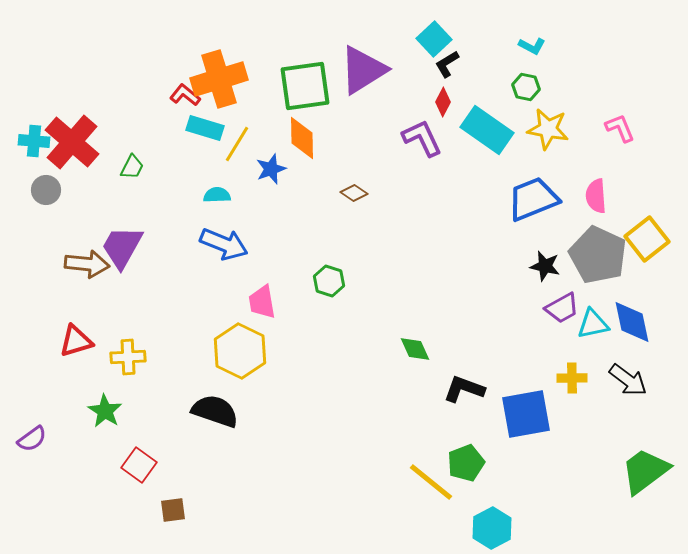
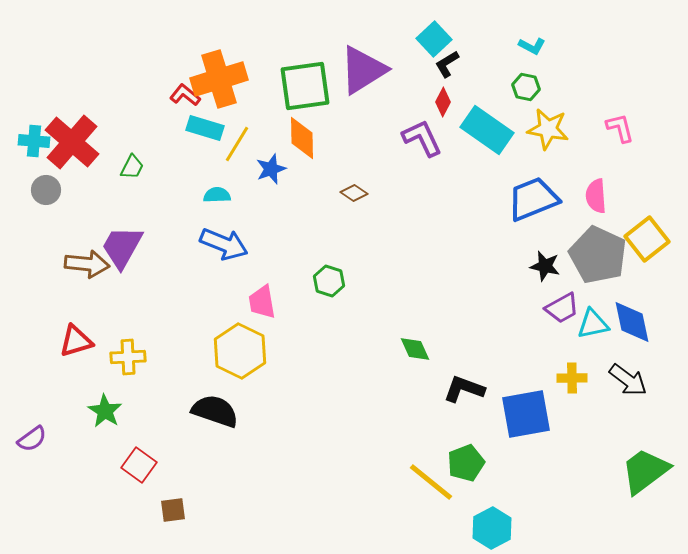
pink L-shape at (620, 128): rotated 8 degrees clockwise
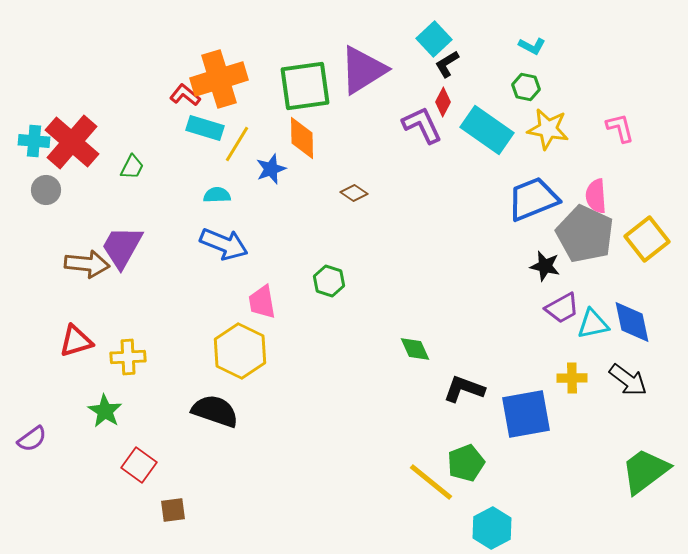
purple L-shape at (422, 138): moved 13 px up
gray pentagon at (598, 255): moved 13 px left, 21 px up
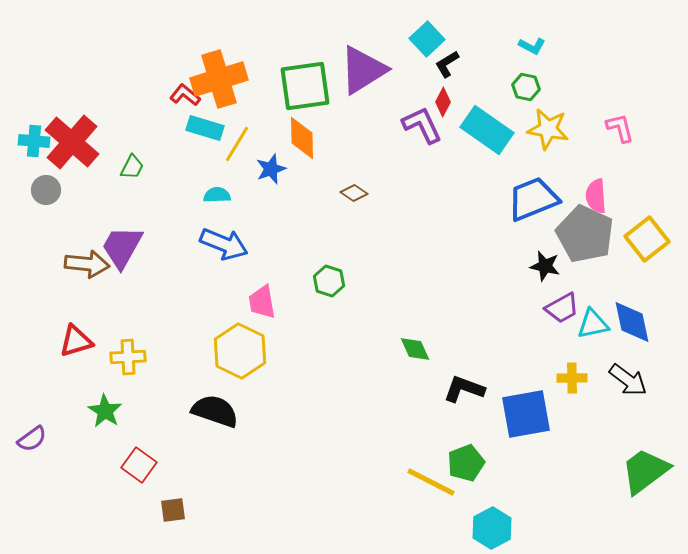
cyan square at (434, 39): moved 7 px left
yellow line at (431, 482): rotated 12 degrees counterclockwise
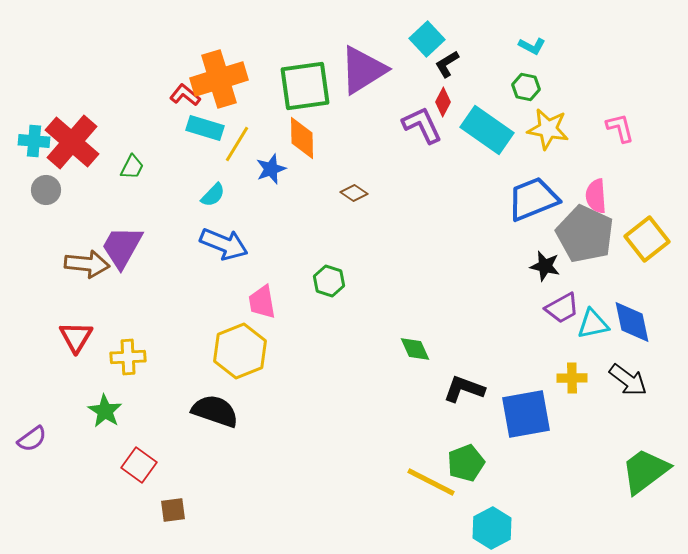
cyan semicircle at (217, 195): moved 4 px left; rotated 136 degrees clockwise
red triangle at (76, 341): moved 4 px up; rotated 42 degrees counterclockwise
yellow hexagon at (240, 351): rotated 12 degrees clockwise
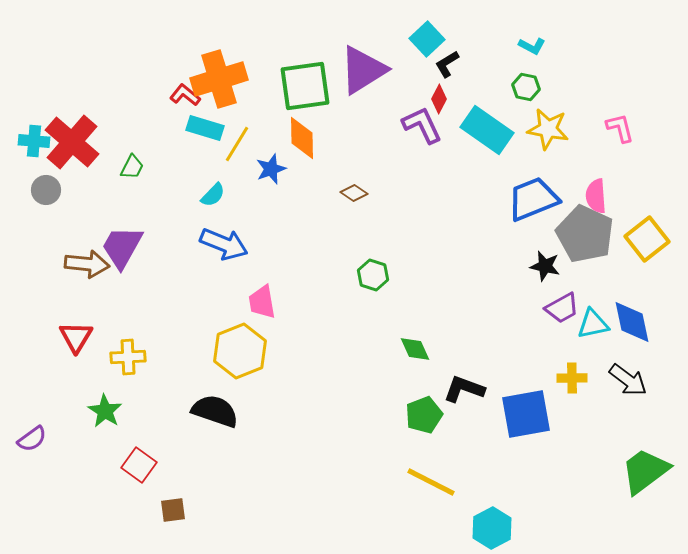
red diamond at (443, 102): moved 4 px left, 3 px up
green hexagon at (329, 281): moved 44 px right, 6 px up
green pentagon at (466, 463): moved 42 px left, 48 px up
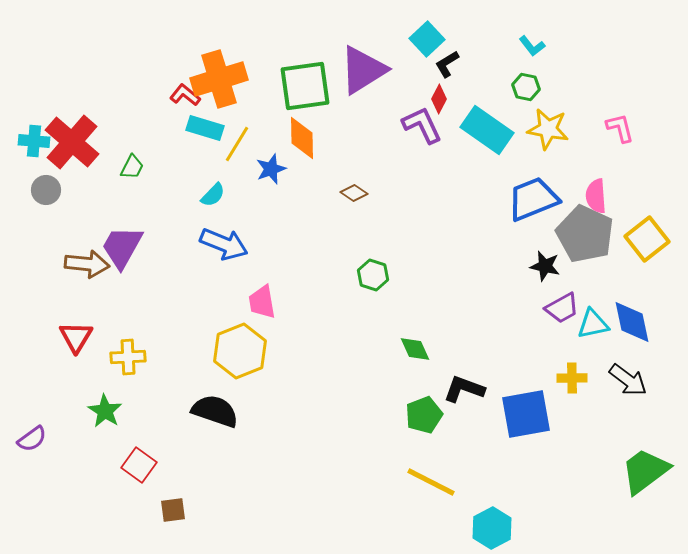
cyan L-shape at (532, 46): rotated 24 degrees clockwise
